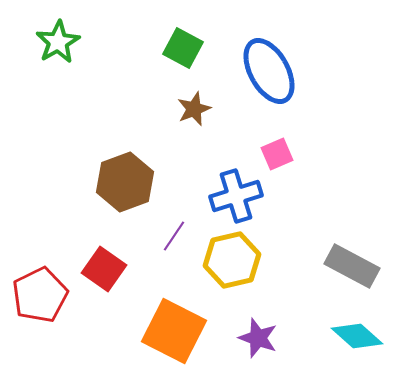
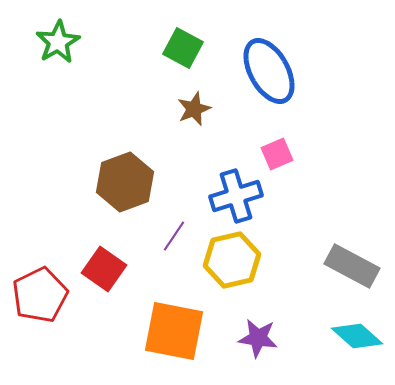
orange square: rotated 16 degrees counterclockwise
purple star: rotated 12 degrees counterclockwise
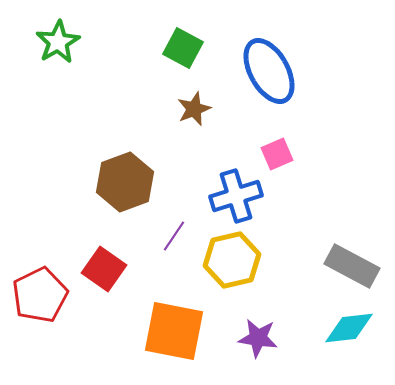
cyan diamond: moved 8 px left, 8 px up; rotated 48 degrees counterclockwise
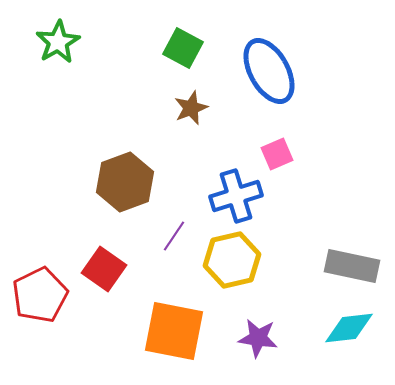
brown star: moved 3 px left, 1 px up
gray rectangle: rotated 16 degrees counterclockwise
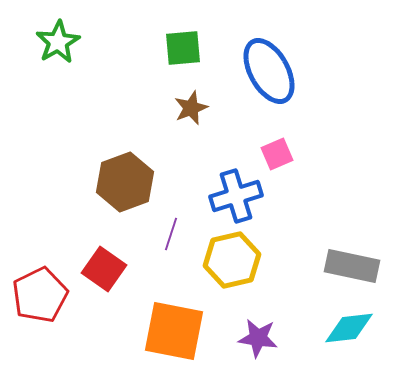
green square: rotated 33 degrees counterclockwise
purple line: moved 3 px left, 2 px up; rotated 16 degrees counterclockwise
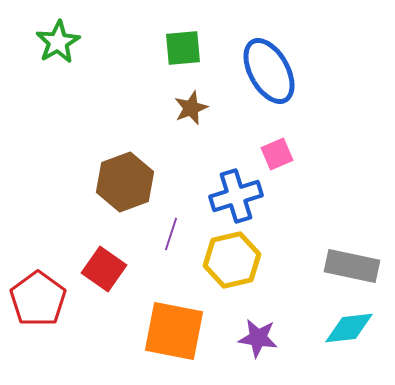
red pentagon: moved 2 px left, 4 px down; rotated 10 degrees counterclockwise
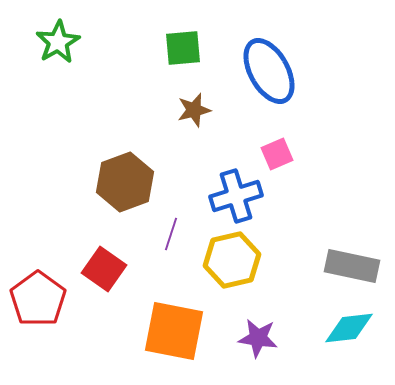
brown star: moved 3 px right, 2 px down; rotated 8 degrees clockwise
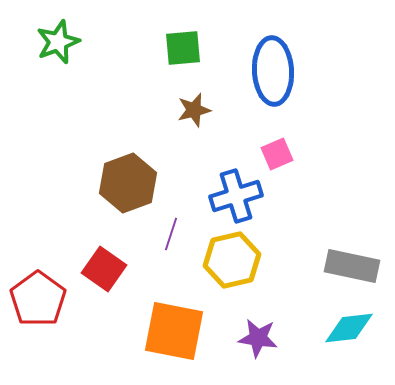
green star: rotated 9 degrees clockwise
blue ellipse: moved 4 px right; rotated 26 degrees clockwise
brown hexagon: moved 3 px right, 1 px down
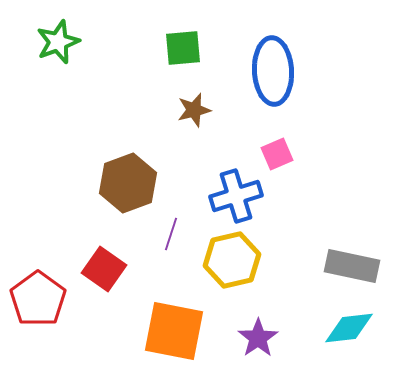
purple star: rotated 30 degrees clockwise
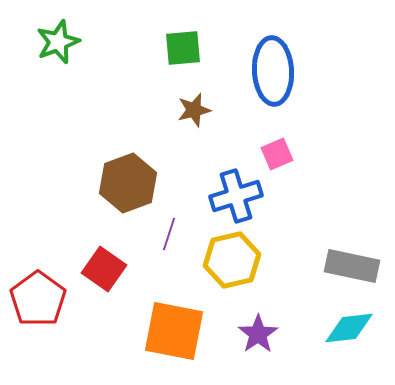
purple line: moved 2 px left
purple star: moved 4 px up
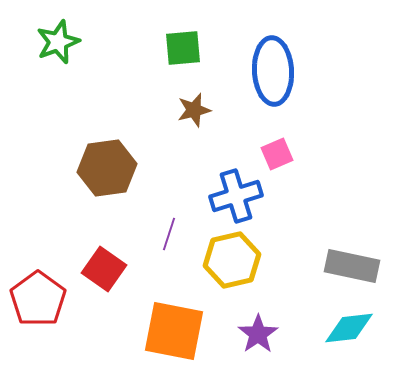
brown hexagon: moved 21 px left, 15 px up; rotated 12 degrees clockwise
